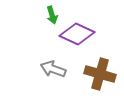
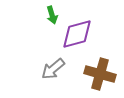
purple diamond: rotated 40 degrees counterclockwise
gray arrow: rotated 60 degrees counterclockwise
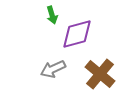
gray arrow: rotated 15 degrees clockwise
brown cross: rotated 24 degrees clockwise
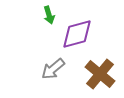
green arrow: moved 3 px left
gray arrow: rotated 15 degrees counterclockwise
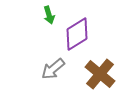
purple diamond: rotated 16 degrees counterclockwise
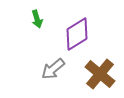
green arrow: moved 12 px left, 4 px down
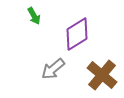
green arrow: moved 3 px left, 3 px up; rotated 12 degrees counterclockwise
brown cross: moved 2 px right, 1 px down
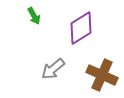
purple diamond: moved 4 px right, 6 px up
brown cross: rotated 16 degrees counterclockwise
